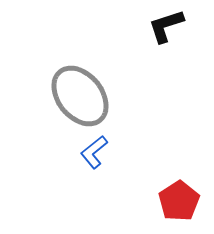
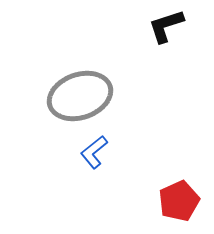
gray ellipse: rotated 70 degrees counterclockwise
red pentagon: rotated 9 degrees clockwise
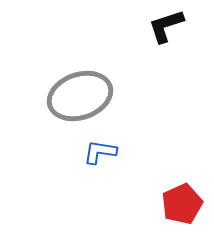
blue L-shape: moved 6 px right; rotated 48 degrees clockwise
red pentagon: moved 3 px right, 3 px down
